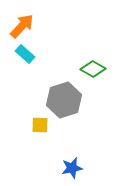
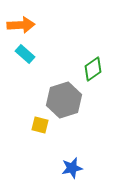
orange arrow: moved 1 px left, 1 px up; rotated 44 degrees clockwise
green diamond: rotated 65 degrees counterclockwise
yellow square: rotated 12 degrees clockwise
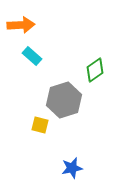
cyan rectangle: moved 7 px right, 2 px down
green diamond: moved 2 px right, 1 px down
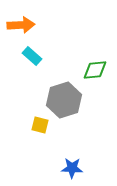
green diamond: rotated 30 degrees clockwise
blue star: rotated 15 degrees clockwise
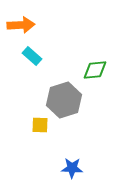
yellow square: rotated 12 degrees counterclockwise
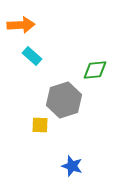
blue star: moved 2 px up; rotated 15 degrees clockwise
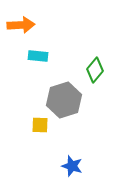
cyan rectangle: moved 6 px right; rotated 36 degrees counterclockwise
green diamond: rotated 45 degrees counterclockwise
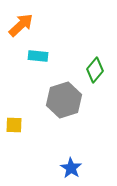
orange arrow: rotated 40 degrees counterclockwise
yellow square: moved 26 px left
blue star: moved 1 px left, 2 px down; rotated 15 degrees clockwise
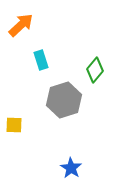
cyan rectangle: moved 3 px right, 4 px down; rotated 66 degrees clockwise
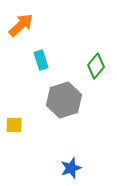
green diamond: moved 1 px right, 4 px up
blue star: rotated 20 degrees clockwise
